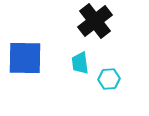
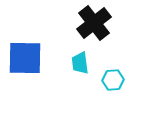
black cross: moved 1 px left, 2 px down
cyan hexagon: moved 4 px right, 1 px down
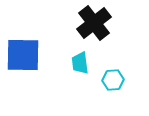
blue square: moved 2 px left, 3 px up
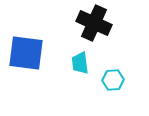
black cross: rotated 28 degrees counterclockwise
blue square: moved 3 px right, 2 px up; rotated 6 degrees clockwise
